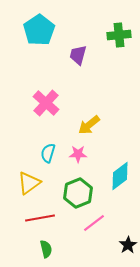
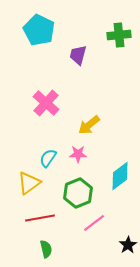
cyan pentagon: rotated 12 degrees counterclockwise
cyan semicircle: moved 5 px down; rotated 18 degrees clockwise
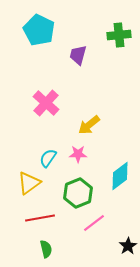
black star: moved 1 px down
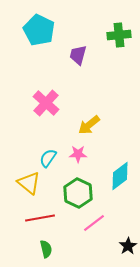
yellow triangle: rotated 45 degrees counterclockwise
green hexagon: rotated 12 degrees counterclockwise
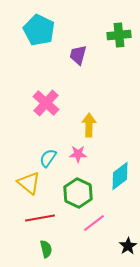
yellow arrow: rotated 130 degrees clockwise
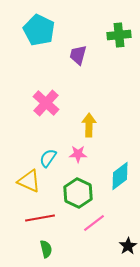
yellow triangle: moved 2 px up; rotated 15 degrees counterclockwise
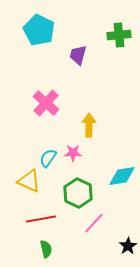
pink star: moved 5 px left, 1 px up
cyan diamond: moved 2 px right; rotated 28 degrees clockwise
red line: moved 1 px right, 1 px down
pink line: rotated 10 degrees counterclockwise
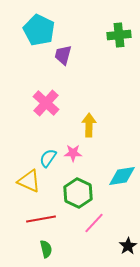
purple trapezoid: moved 15 px left
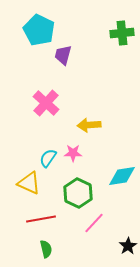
green cross: moved 3 px right, 2 px up
yellow arrow: rotated 95 degrees counterclockwise
yellow triangle: moved 2 px down
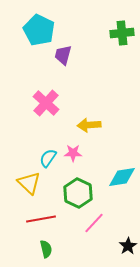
cyan diamond: moved 1 px down
yellow triangle: rotated 20 degrees clockwise
